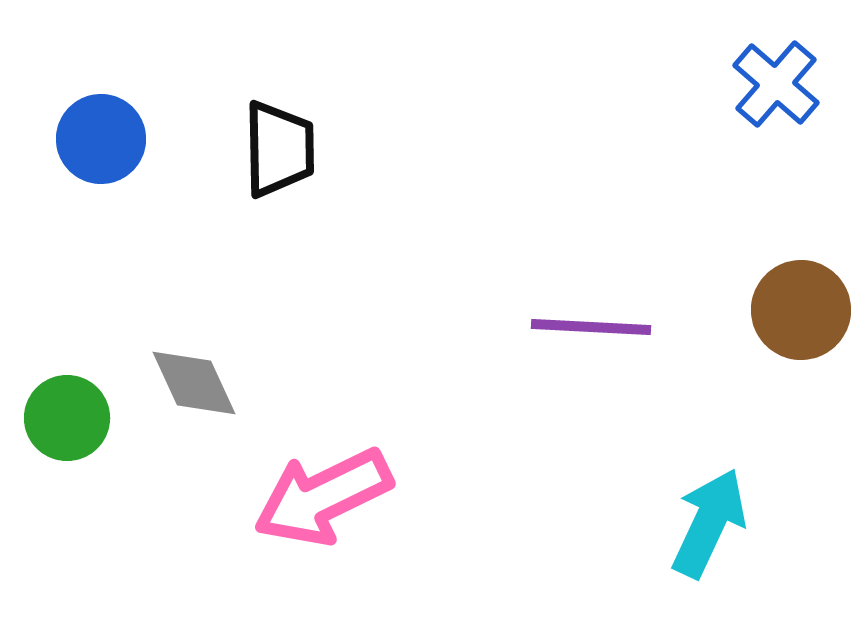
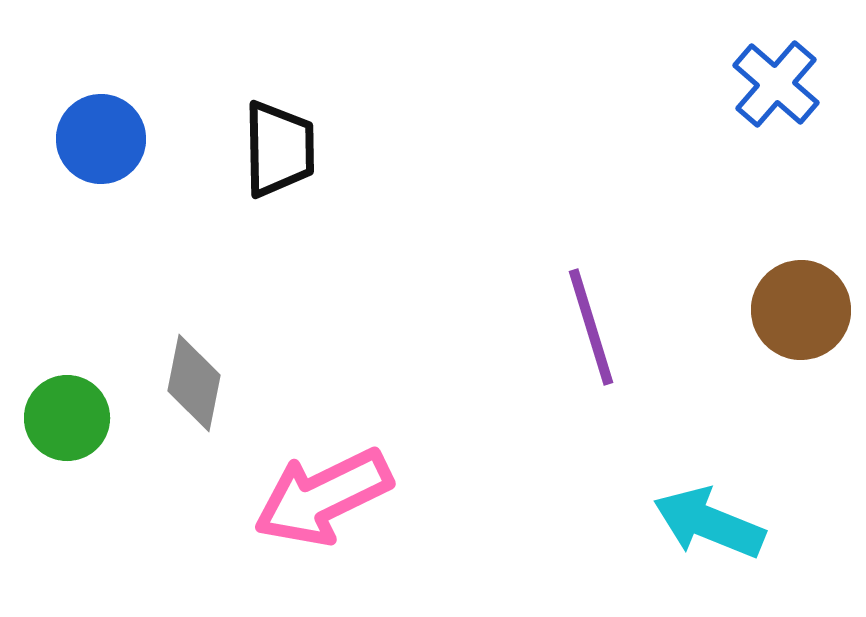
purple line: rotated 70 degrees clockwise
gray diamond: rotated 36 degrees clockwise
cyan arrow: rotated 93 degrees counterclockwise
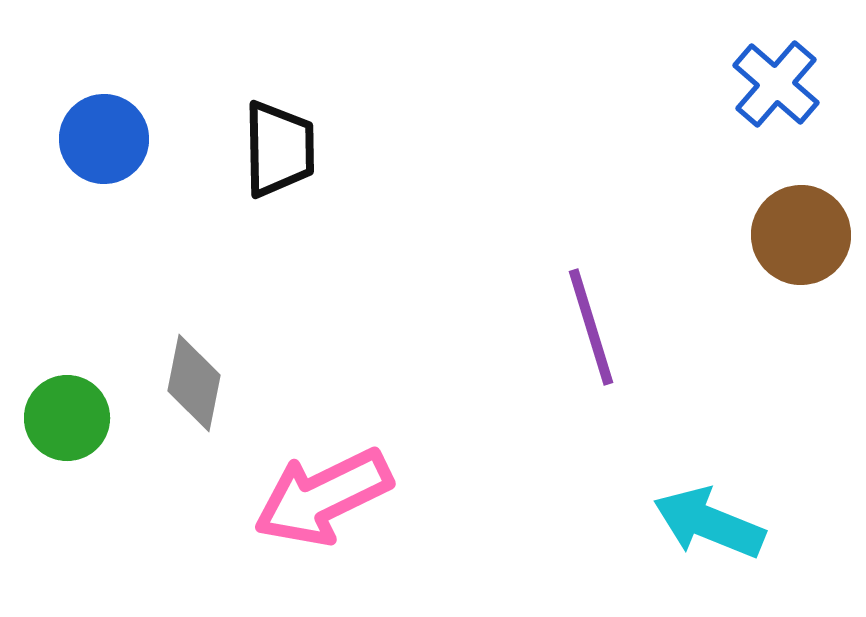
blue circle: moved 3 px right
brown circle: moved 75 px up
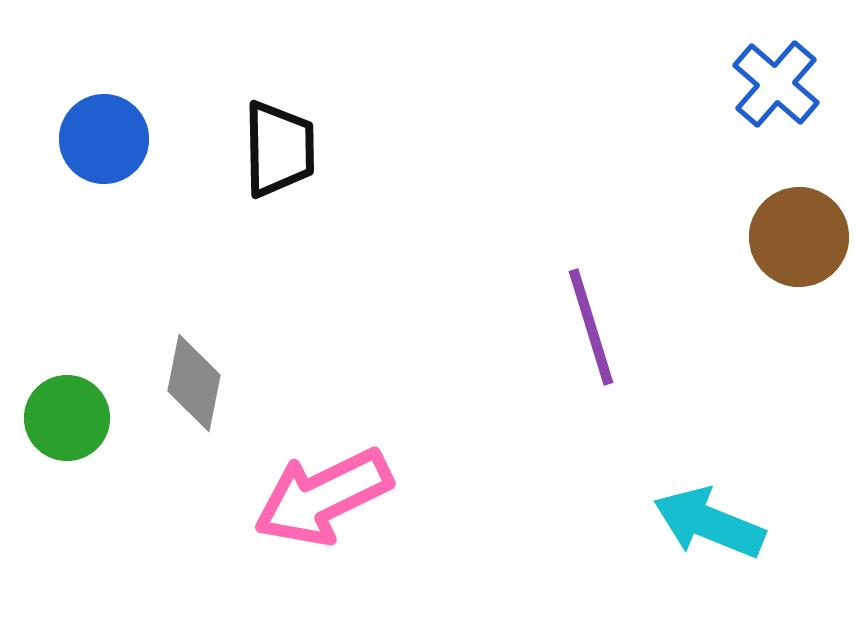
brown circle: moved 2 px left, 2 px down
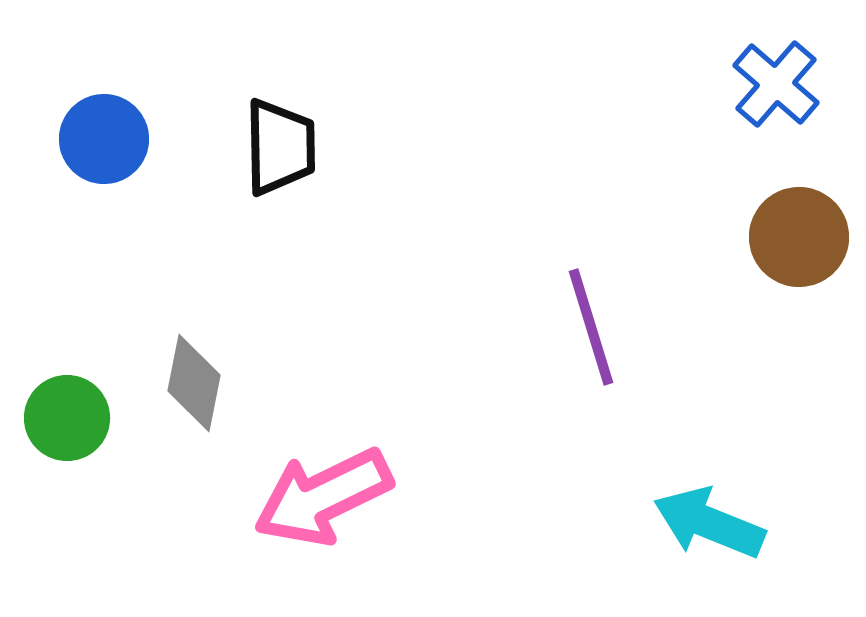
black trapezoid: moved 1 px right, 2 px up
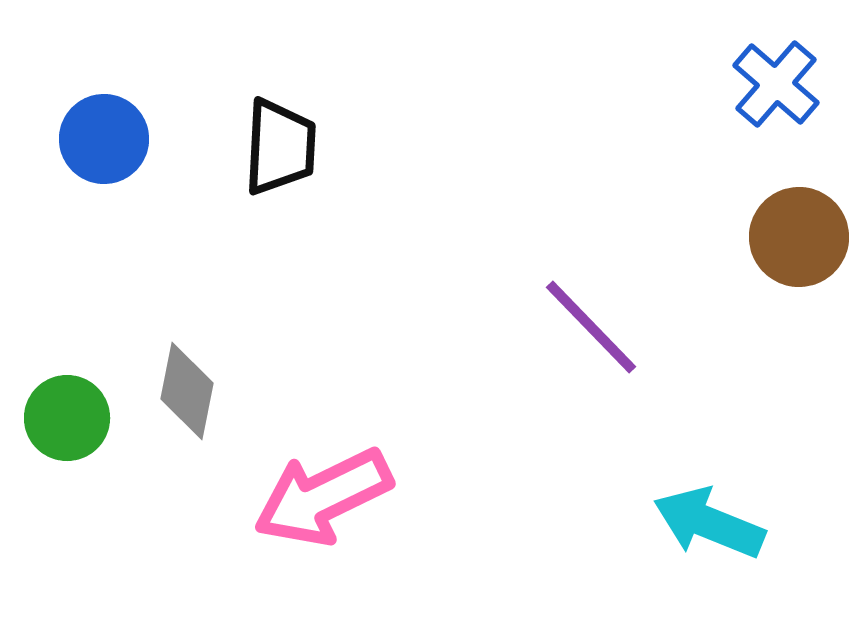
black trapezoid: rotated 4 degrees clockwise
purple line: rotated 27 degrees counterclockwise
gray diamond: moved 7 px left, 8 px down
